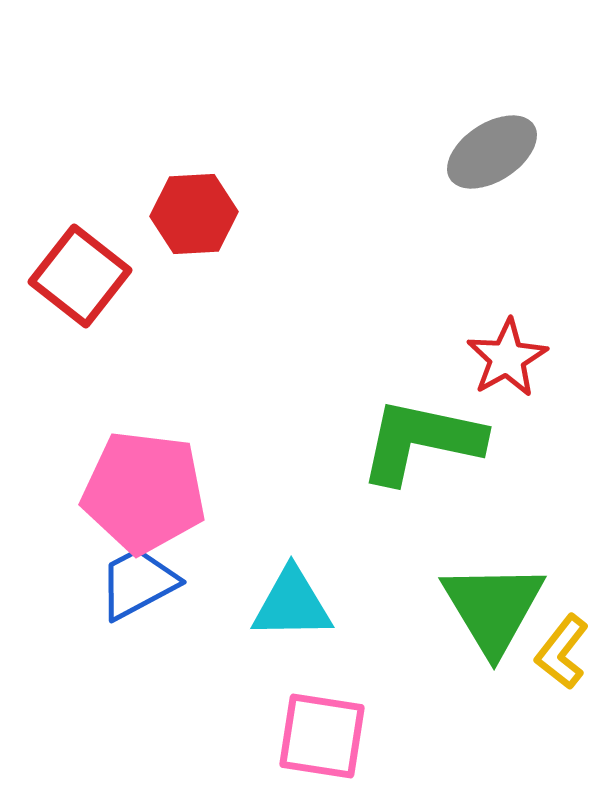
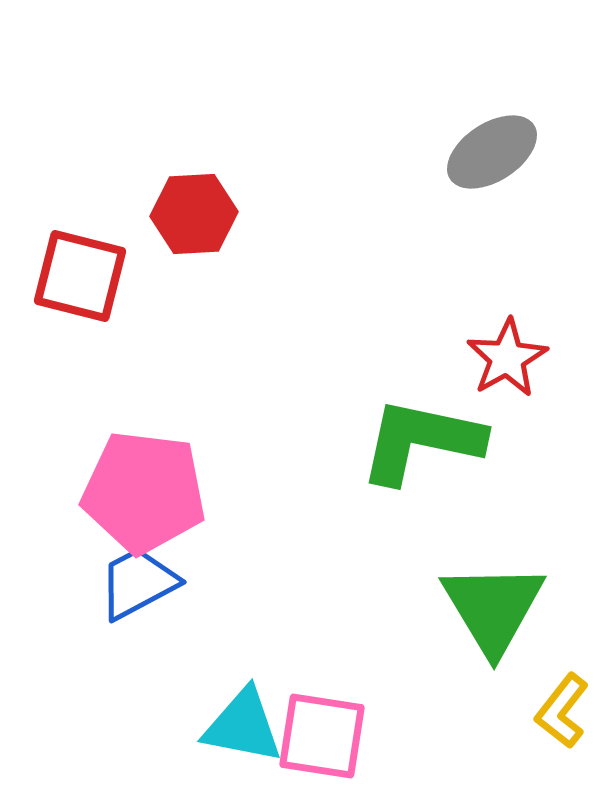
red square: rotated 24 degrees counterclockwise
cyan triangle: moved 49 px left, 122 px down; rotated 12 degrees clockwise
yellow L-shape: moved 59 px down
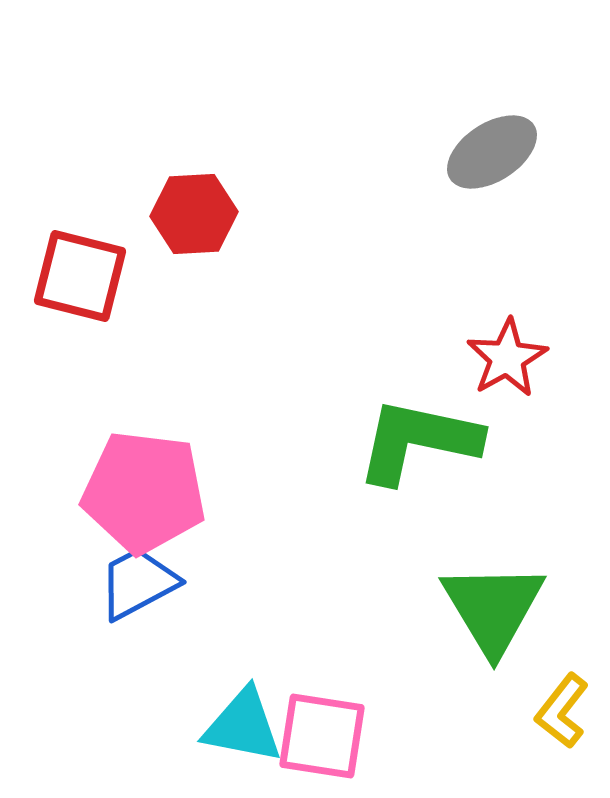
green L-shape: moved 3 px left
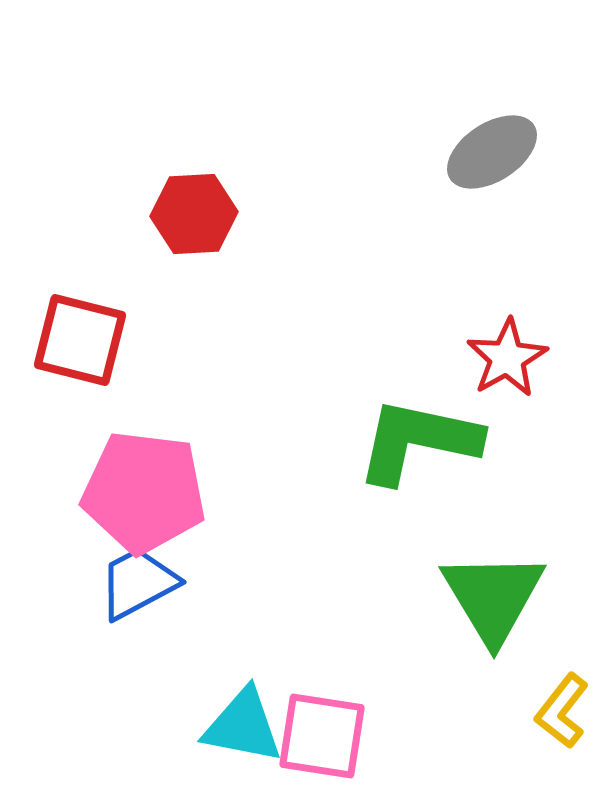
red square: moved 64 px down
green triangle: moved 11 px up
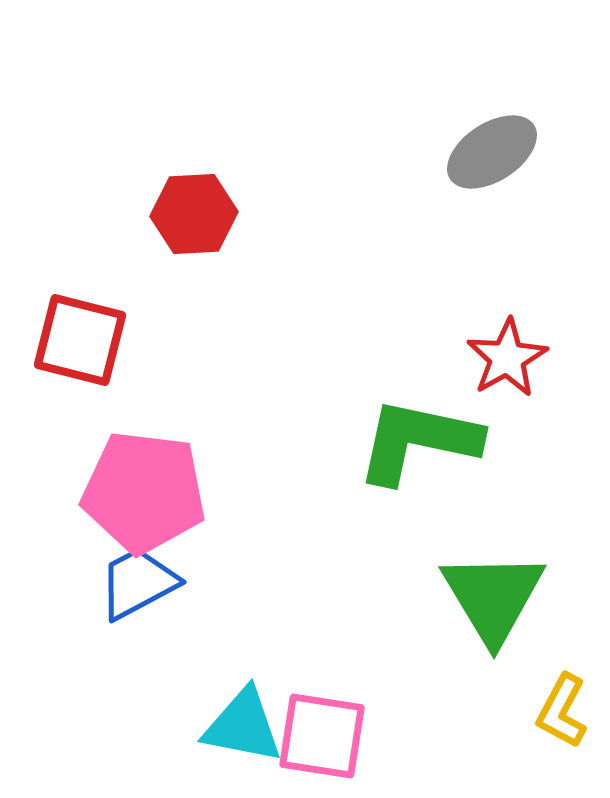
yellow L-shape: rotated 10 degrees counterclockwise
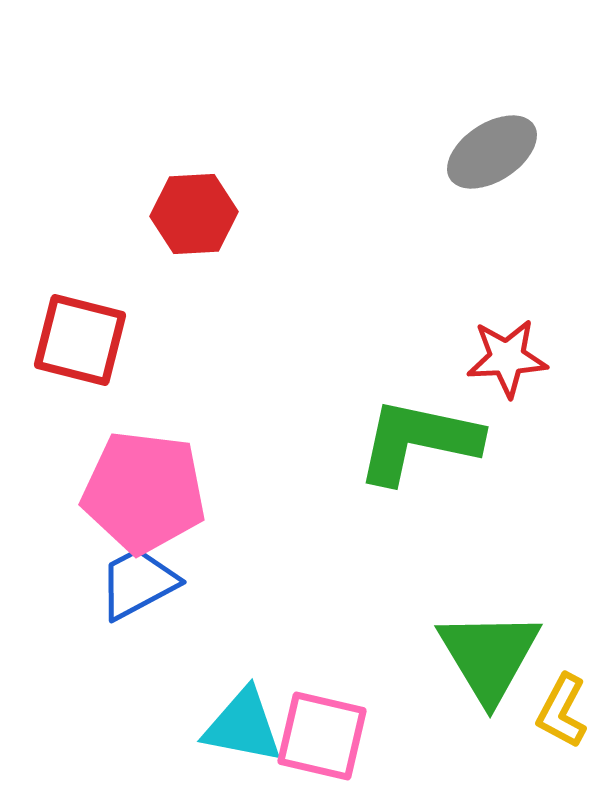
red star: rotated 26 degrees clockwise
green triangle: moved 4 px left, 59 px down
pink square: rotated 4 degrees clockwise
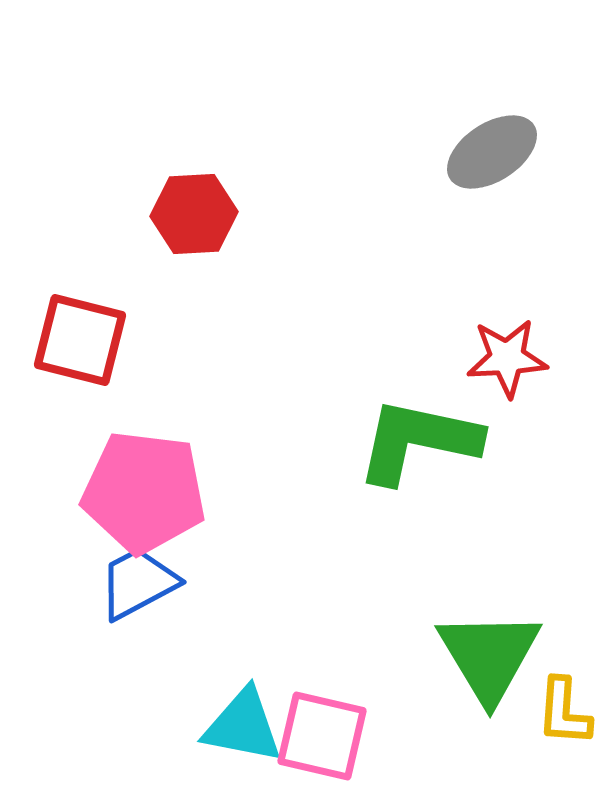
yellow L-shape: moved 2 px right, 1 px down; rotated 24 degrees counterclockwise
